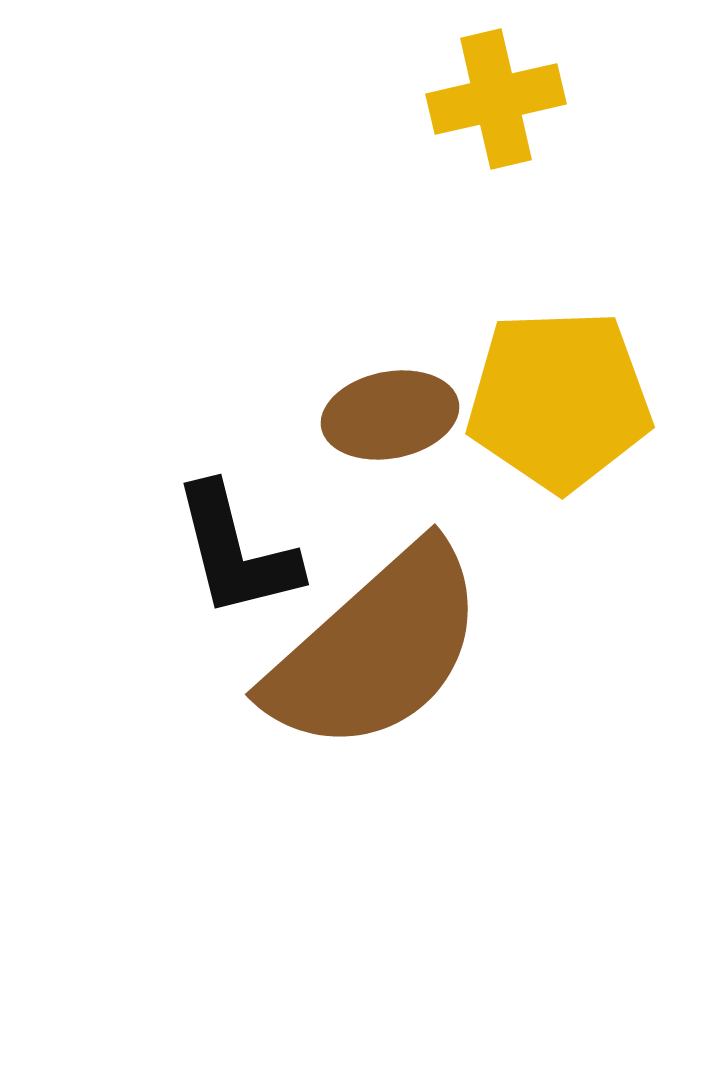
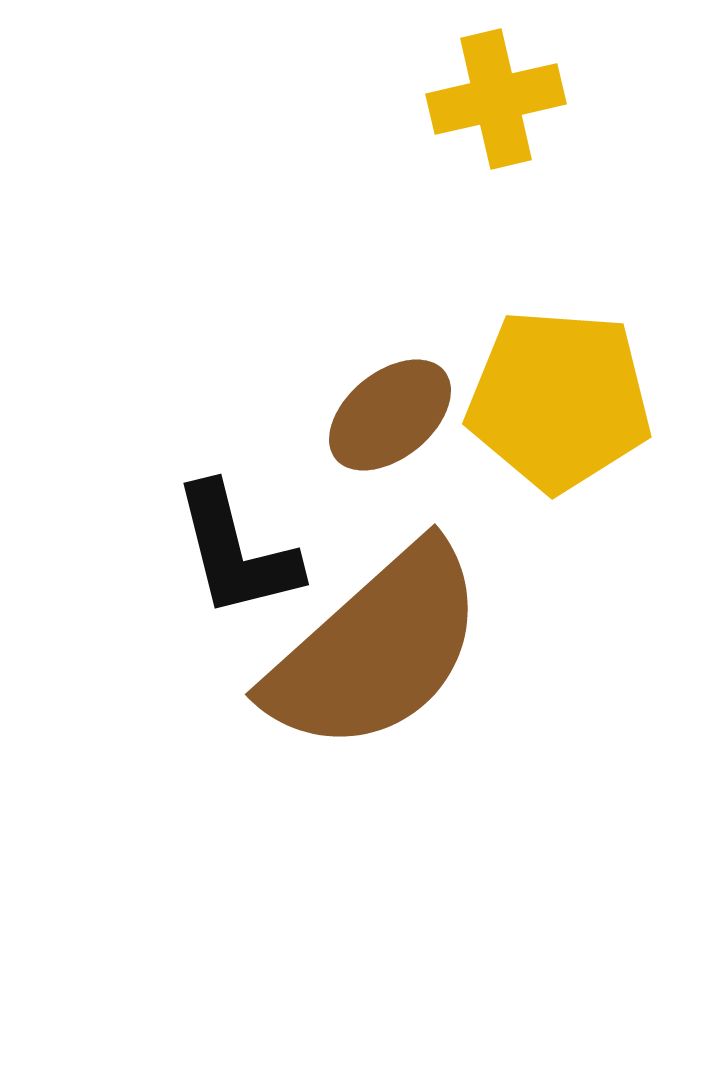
yellow pentagon: rotated 6 degrees clockwise
brown ellipse: rotated 28 degrees counterclockwise
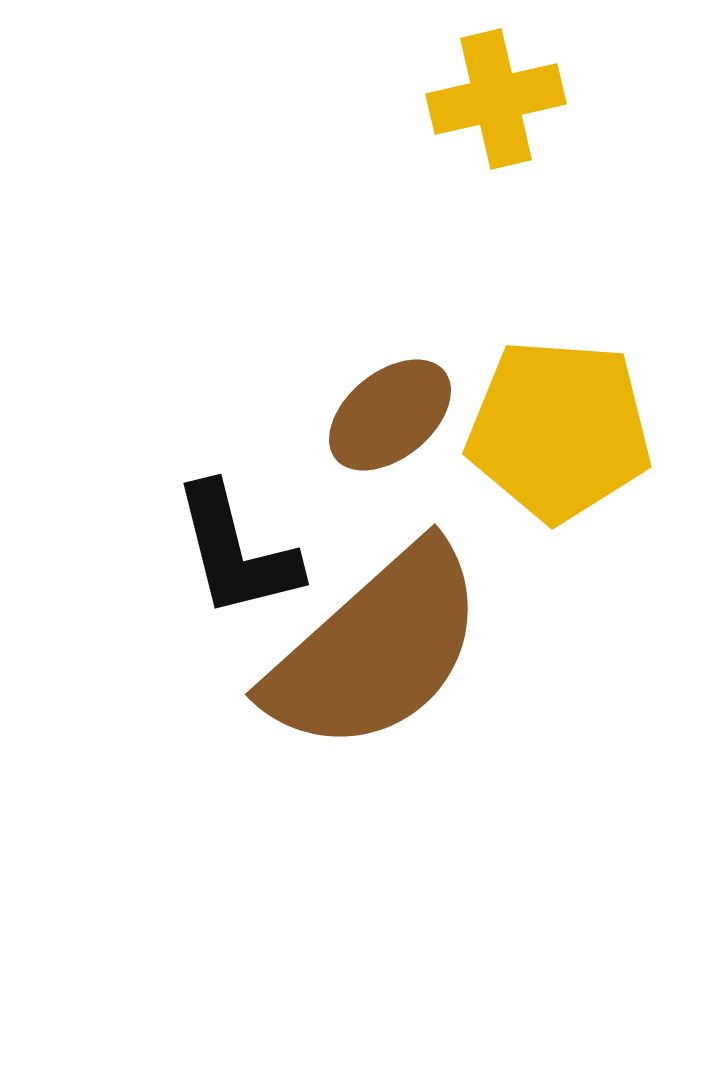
yellow pentagon: moved 30 px down
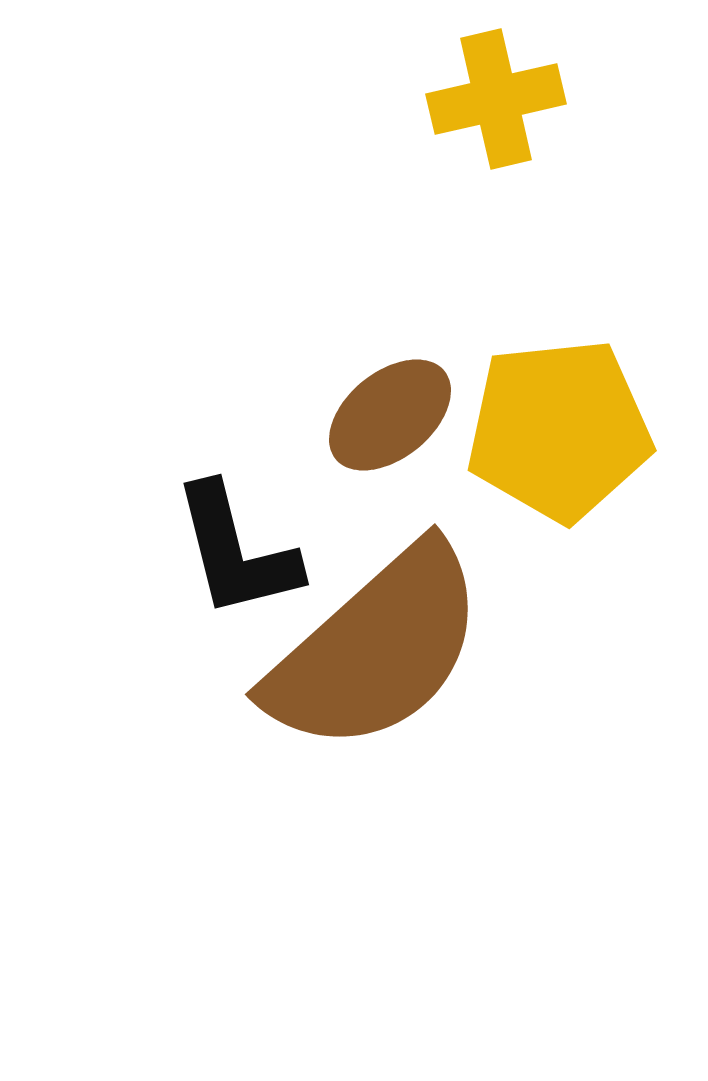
yellow pentagon: rotated 10 degrees counterclockwise
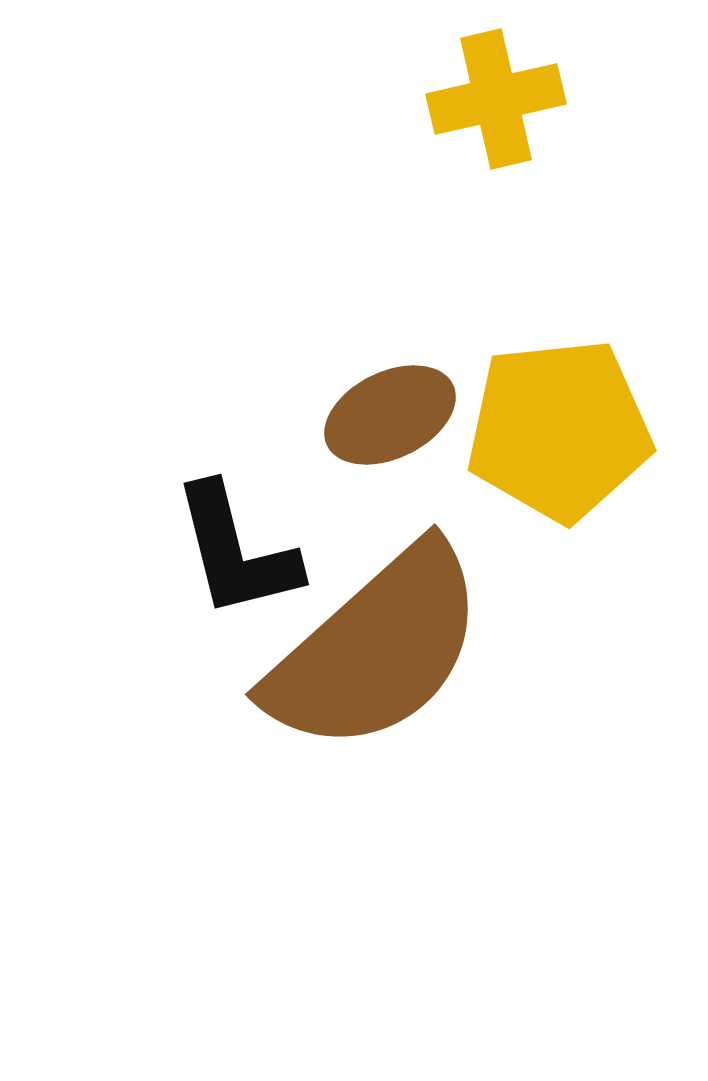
brown ellipse: rotated 13 degrees clockwise
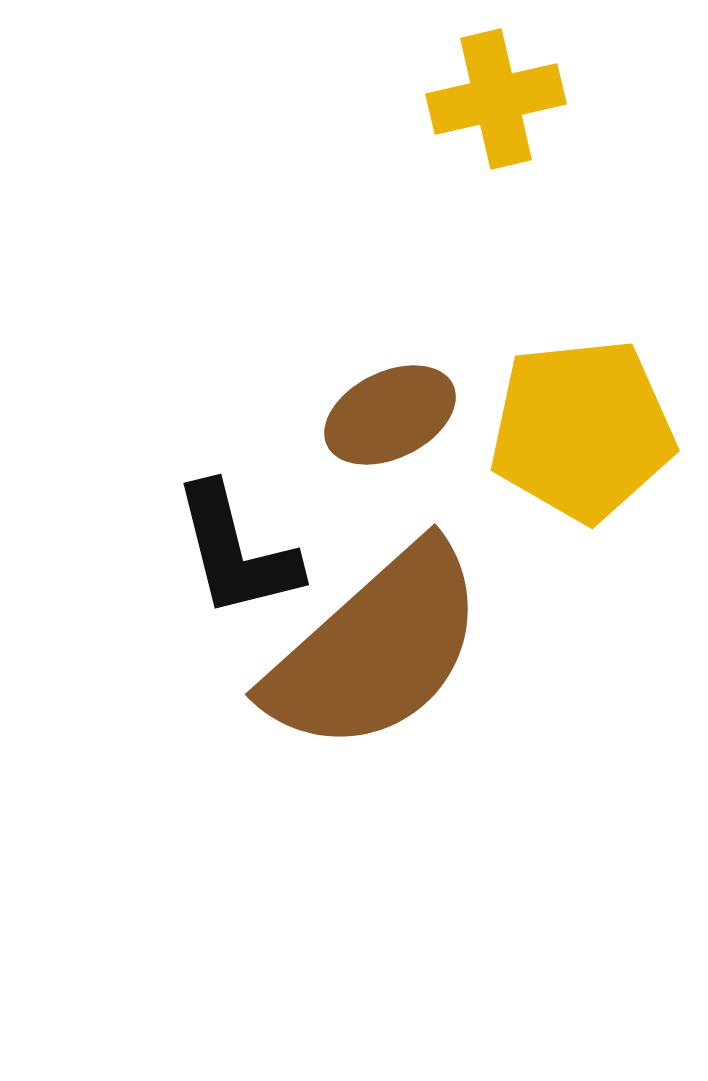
yellow pentagon: moved 23 px right
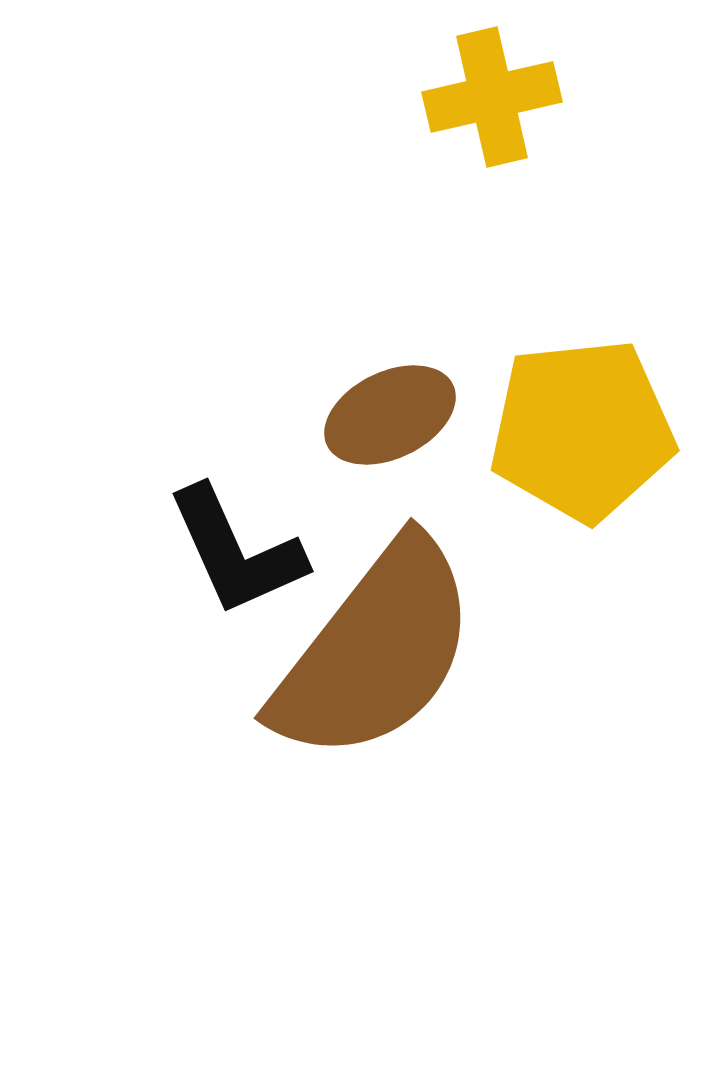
yellow cross: moved 4 px left, 2 px up
black L-shape: rotated 10 degrees counterclockwise
brown semicircle: moved 1 px left, 2 px down; rotated 10 degrees counterclockwise
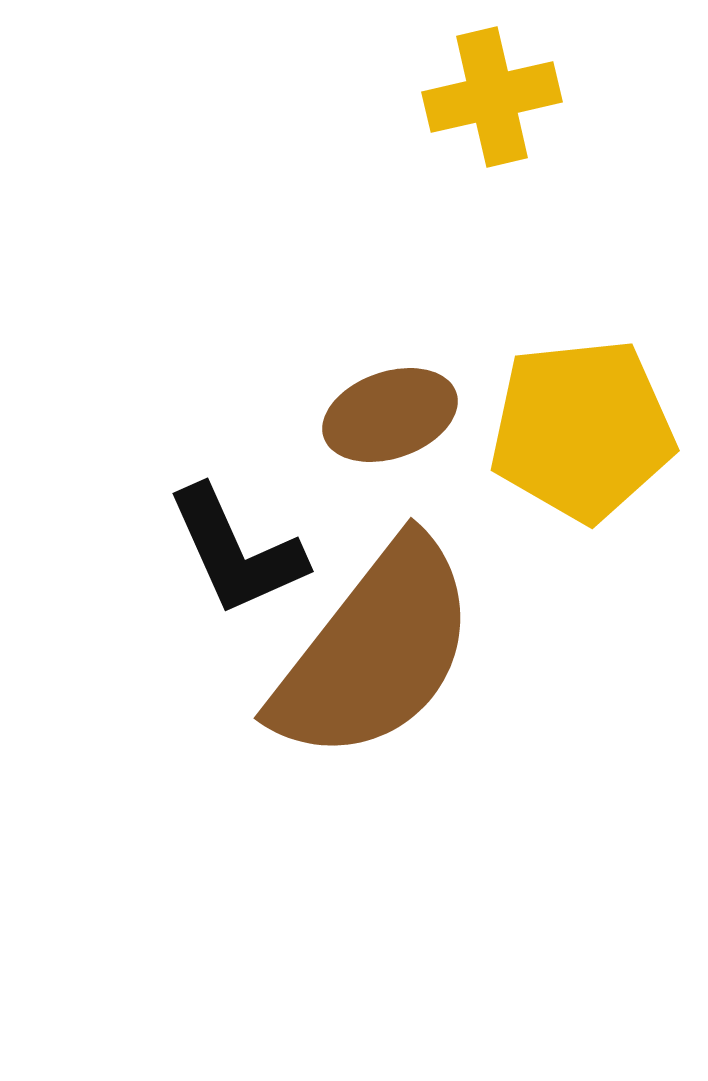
brown ellipse: rotated 7 degrees clockwise
